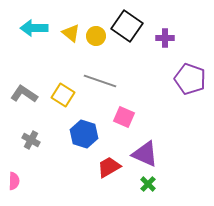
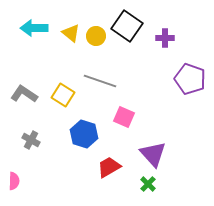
purple triangle: moved 8 px right; rotated 24 degrees clockwise
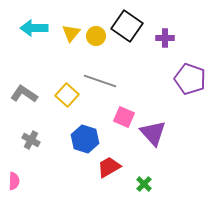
yellow triangle: rotated 30 degrees clockwise
yellow square: moved 4 px right; rotated 10 degrees clockwise
blue hexagon: moved 1 px right, 5 px down
purple triangle: moved 21 px up
green cross: moved 4 px left
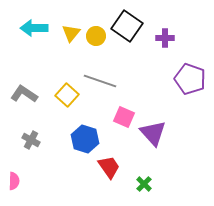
red trapezoid: rotated 85 degrees clockwise
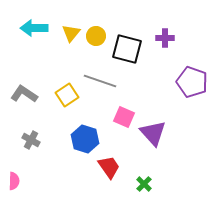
black square: moved 23 px down; rotated 20 degrees counterclockwise
purple pentagon: moved 2 px right, 3 px down
yellow square: rotated 15 degrees clockwise
